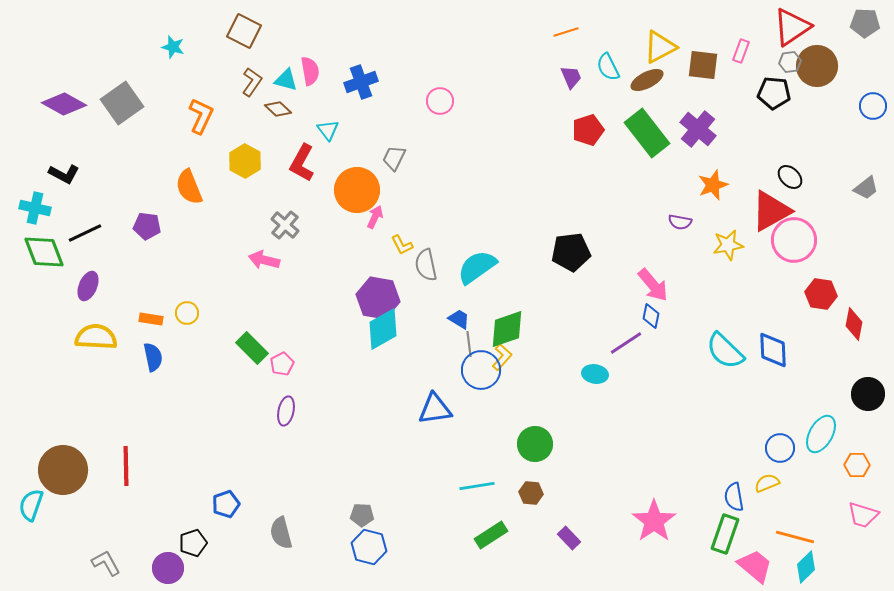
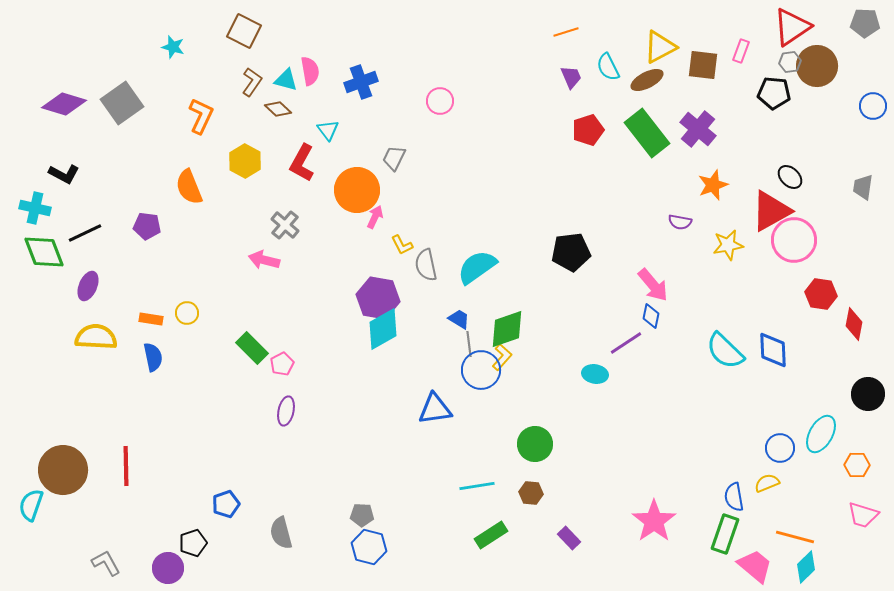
purple diamond at (64, 104): rotated 12 degrees counterclockwise
gray trapezoid at (866, 188): moved 3 px left, 1 px up; rotated 136 degrees clockwise
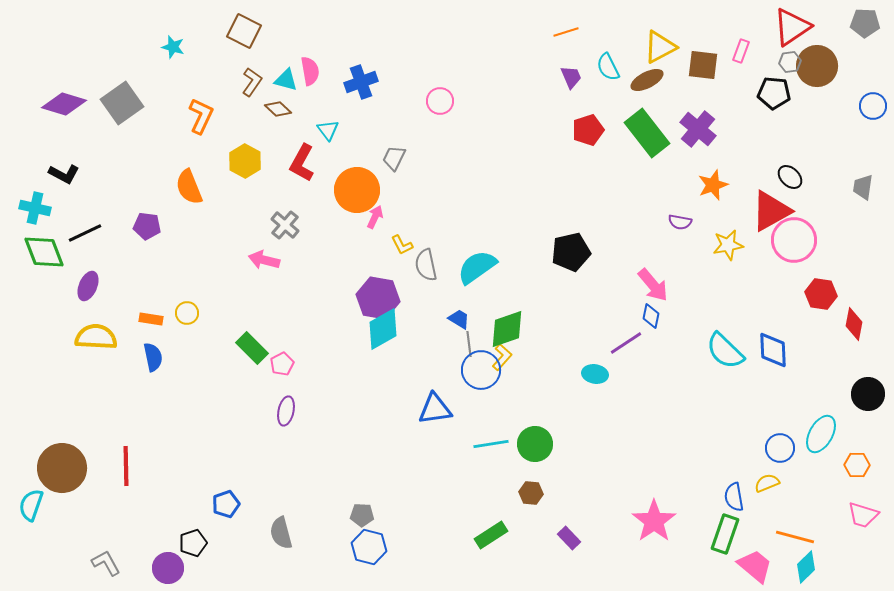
black pentagon at (571, 252): rotated 6 degrees counterclockwise
brown circle at (63, 470): moved 1 px left, 2 px up
cyan line at (477, 486): moved 14 px right, 42 px up
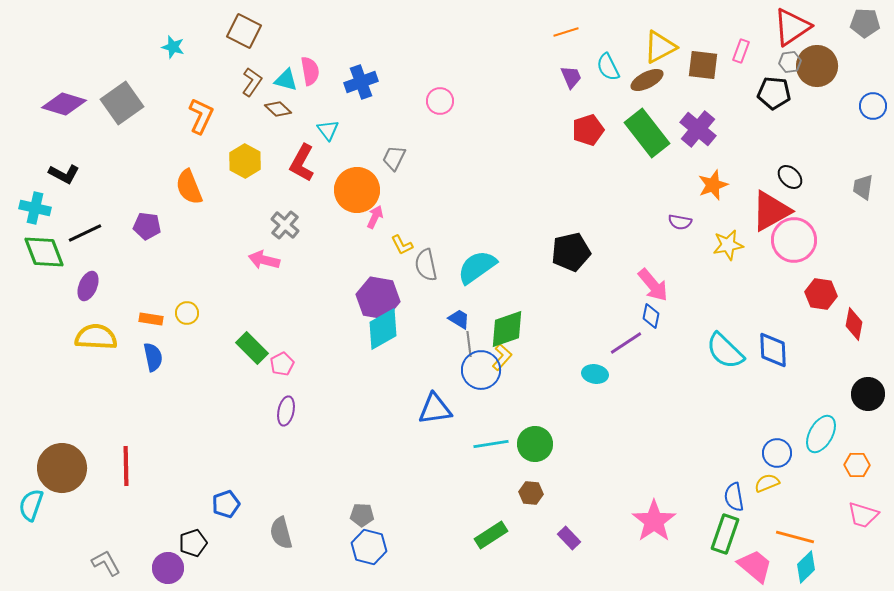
blue circle at (780, 448): moved 3 px left, 5 px down
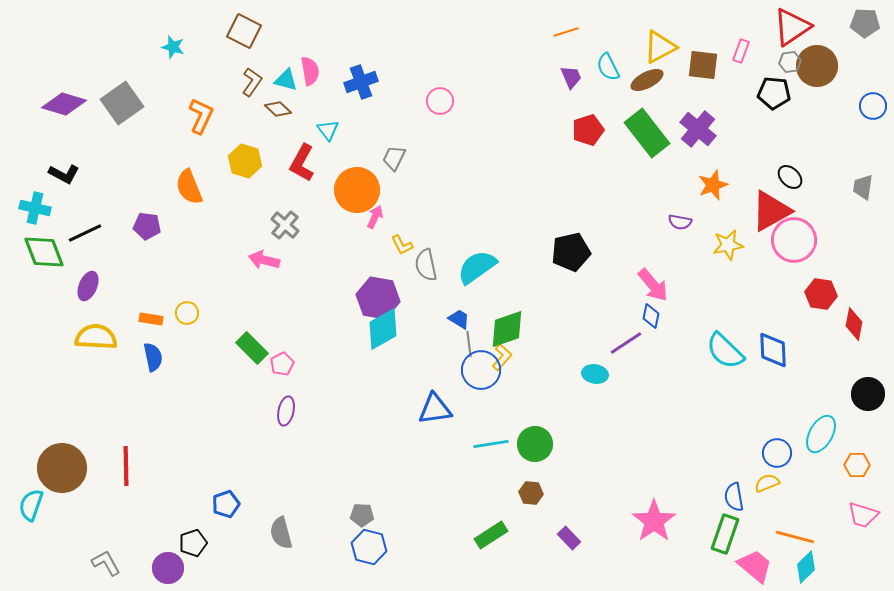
yellow hexagon at (245, 161): rotated 12 degrees counterclockwise
